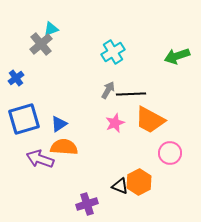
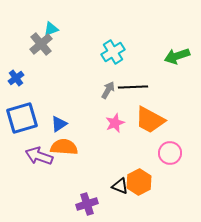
black line: moved 2 px right, 7 px up
blue square: moved 2 px left, 1 px up
purple arrow: moved 1 px left, 3 px up
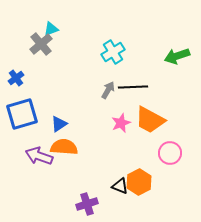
blue square: moved 4 px up
pink star: moved 6 px right
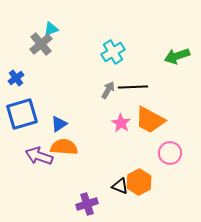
pink star: rotated 18 degrees counterclockwise
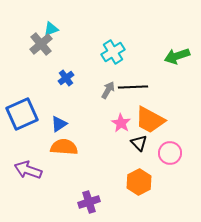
blue cross: moved 50 px right
blue square: rotated 8 degrees counterclockwise
purple arrow: moved 11 px left, 14 px down
black triangle: moved 19 px right, 43 px up; rotated 24 degrees clockwise
purple cross: moved 2 px right, 2 px up
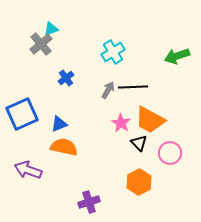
blue triangle: rotated 12 degrees clockwise
orange semicircle: rotated 8 degrees clockwise
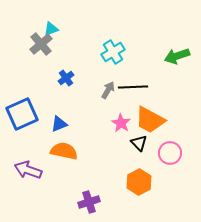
orange semicircle: moved 4 px down
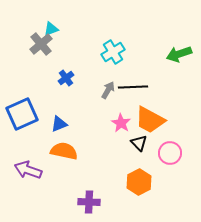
green arrow: moved 2 px right, 2 px up
purple cross: rotated 20 degrees clockwise
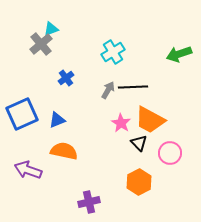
blue triangle: moved 2 px left, 4 px up
purple cross: rotated 15 degrees counterclockwise
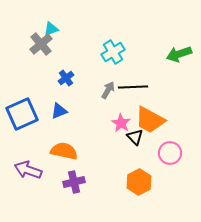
blue triangle: moved 2 px right, 9 px up
black triangle: moved 4 px left, 6 px up
purple cross: moved 15 px left, 20 px up
